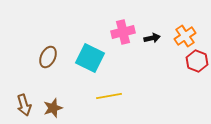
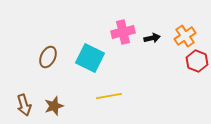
brown star: moved 1 px right, 2 px up
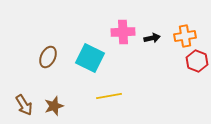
pink cross: rotated 10 degrees clockwise
orange cross: rotated 25 degrees clockwise
brown arrow: rotated 15 degrees counterclockwise
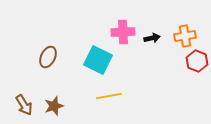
cyan square: moved 8 px right, 2 px down
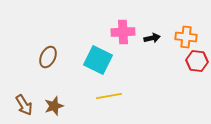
orange cross: moved 1 px right, 1 px down; rotated 15 degrees clockwise
red hexagon: rotated 15 degrees counterclockwise
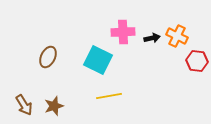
orange cross: moved 9 px left, 1 px up; rotated 20 degrees clockwise
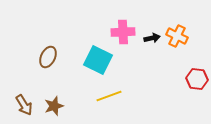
red hexagon: moved 18 px down
yellow line: rotated 10 degrees counterclockwise
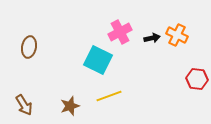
pink cross: moved 3 px left; rotated 25 degrees counterclockwise
orange cross: moved 1 px up
brown ellipse: moved 19 px left, 10 px up; rotated 15 degrees counterclockwise
brown star: moved 16 px right
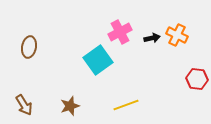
cyan square: rotated 28 degrees clockwise
yellow line: moved 17 px right, 9 px down
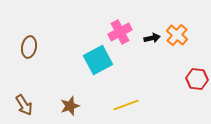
orange cross: rotated 15 degrees clockwise
cyan square: rotated 8 degrees clockwise
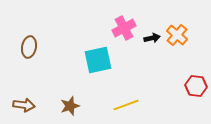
pink cross: moved 4 px right, 4 px up
cyan square: rotated 16 degrees clockwise
red hexagon: moved 1 px left, 7 px down
brown arrow: rotated 50 degrees counterclockwise
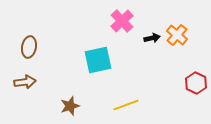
pink cross: moved 2 px left, 7 px up; rotated 15 degrees counterclockwise
red hexagon: moved 3 px up; rotated 20 degrees clockwise
brown arrow: moved 1 px right, 23 px up; rotated 15 degrees counterclockwise
